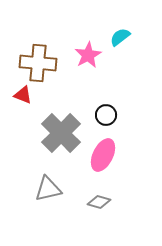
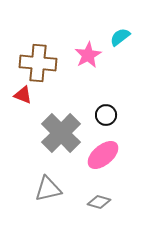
pink ellipse: rotated 24 degrees clockwise
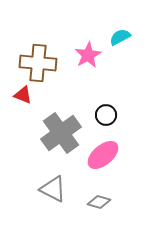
cyan semicircle: rotated 10 degrees clockwise
gray cross: rotated 9 degrees clockwise
gray triangle: moved 5 px right; rotated 40 degrees clockwise
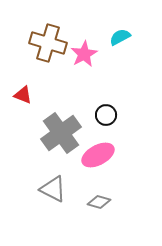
pink star: moved 4 px left, 1 px up
brown cross: moved 10 px right, 20 px up; rotated 12 degrees clockwise
pink ellipse: moved 5 px left; rotated 12 degrees clockwise
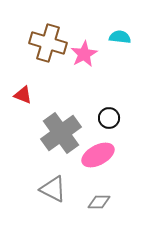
cyan semicircle: rotated 35 degrees clockwise
black circle: moved 3 px right, 3 px down
gray diamond: rotated 15 degrees counterclockwise
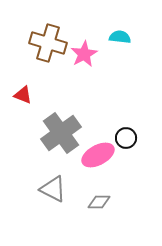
black circle: moved 17 px right, 20 px down
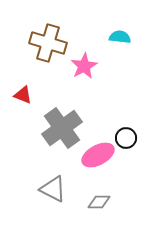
pink star: moved 12 px down
gray cross: moved 1 px right, 5 px up
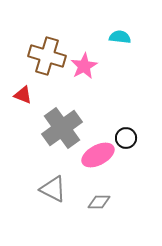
brown cross: moved 1 px left, 13 px down
